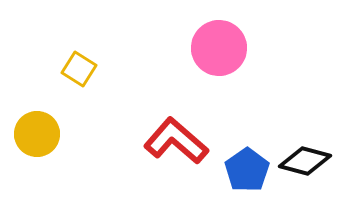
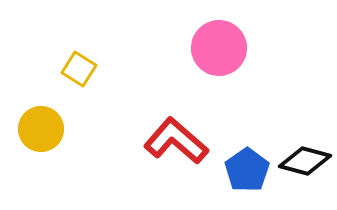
yellow circle: moved 4 px right, 5 px up
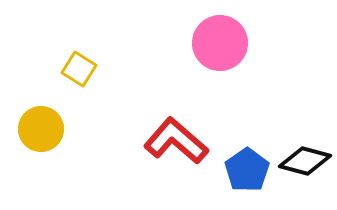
pink circle: moved 1 px right, 5 px up
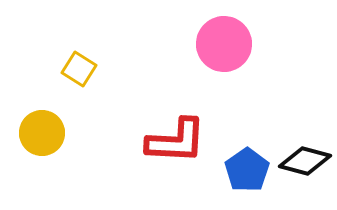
pink circle: moved 4 px right, 1 px down
yellow circle: moved 1 px right, 4 px down
red L-shape: rotated 142 degrees clockwise
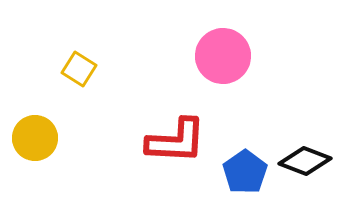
pink circle: moved 1 px left, 12 px down
yellow circle: moved 7 px left, 5 px down
black diamond: rotated 6 degrees clockwise
blue pentagon: moved 2 px left, 2 px down
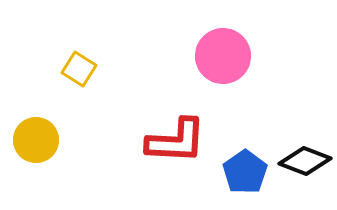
yellow circle: moved 1 px right, 2 px down
